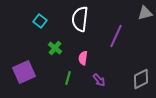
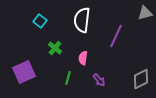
white semicircle: moved 2 px right, 1 px down
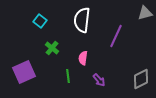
green cross: moved 3 px left
green line: moved 2 px up; rotated 24 degrees counterclockwise
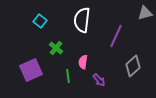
green cross: moved 4 px right
pink semicircle: moved 4 px down
purple square: moved 7 px right, 2 px up
gray diamond: moved 8 px left, 13 px up; rotated 15 degrees counterclockwise
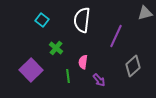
cyan square: moved 2 px right, 1 px up
purple square: rotated 20 degrees counterclockwise
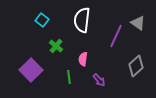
gray triangle: moved 7 px left, 10 px down; rotated 49 degrees clockwise
green cross: moved 2 px up
pink semicircle: moved 3 px up
gray diamond: moved 3 px right
green line: moved 1 px right, 1 px down
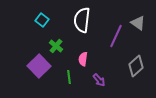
purple square: moved 8 px right, 4 px up
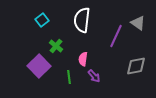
cyan square: rotated 16 degrees clockwise
gray diamond: rotated 30 degrees clockwise
purple arrow: moved 5 px left, 4 px up
